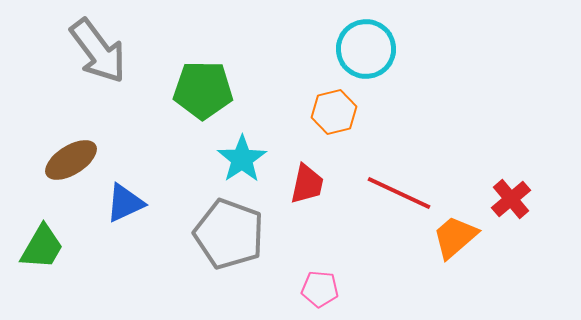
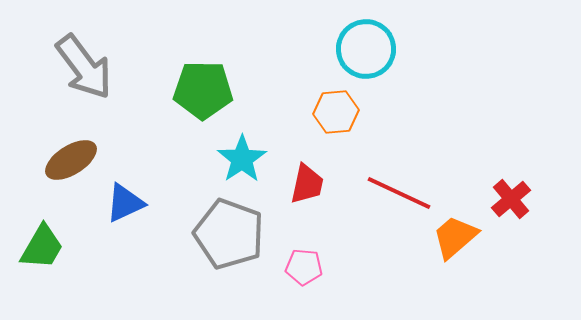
gray arrow: moved 14 px left, 16 px down
orange hexagon: moved 2 px right; rotated 9 degrees clockwise
pink pentagon: moved 16 px left, 22 px up
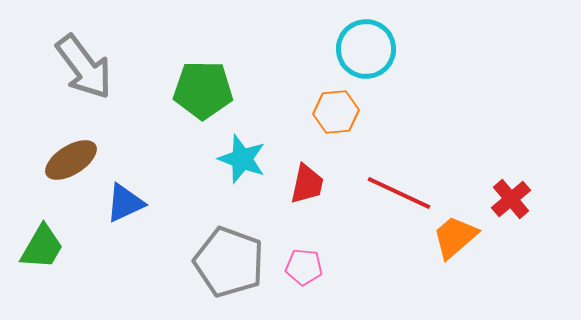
cyan star: rotated 18 degrees counterclockwise
gray pentagon: moved 28 px down
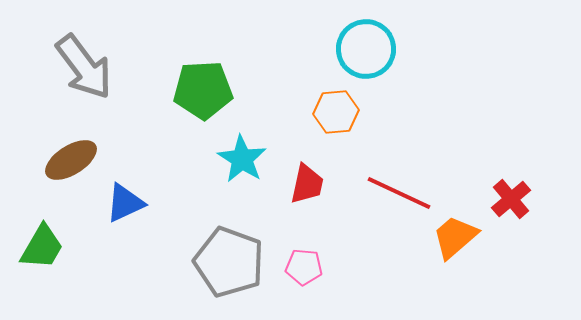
green pentagon: rotated 4 degrees counterclockwise
cyan star: rotated 12 degrees clockwise
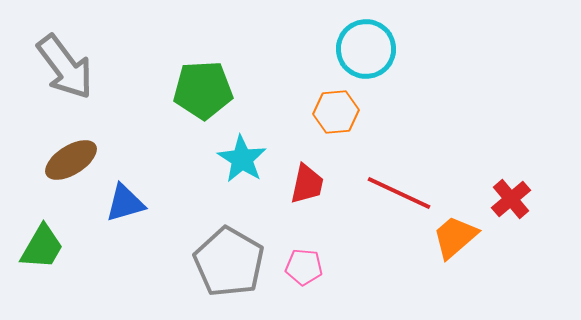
gray arrow: moved 19 px left
blue triangle: rotated 9 degrees clockwise
gray pentagon: rotated 10 degrees clockwise
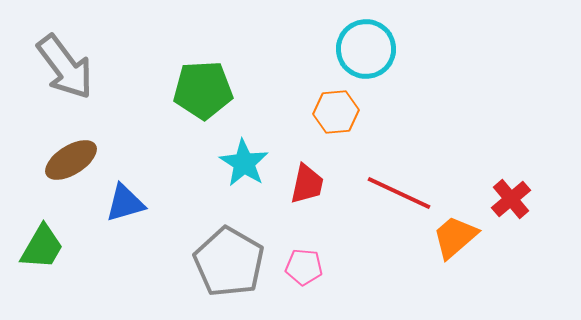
cyan star: moved 2 px right, 4 px down
